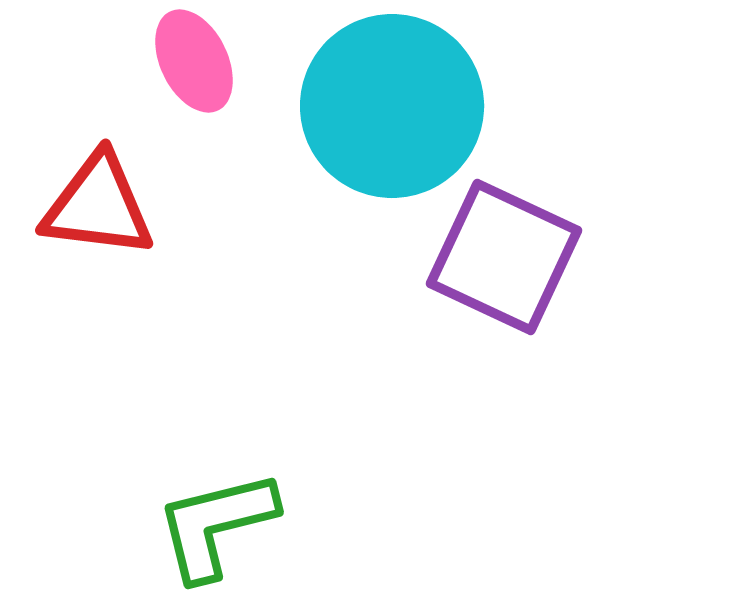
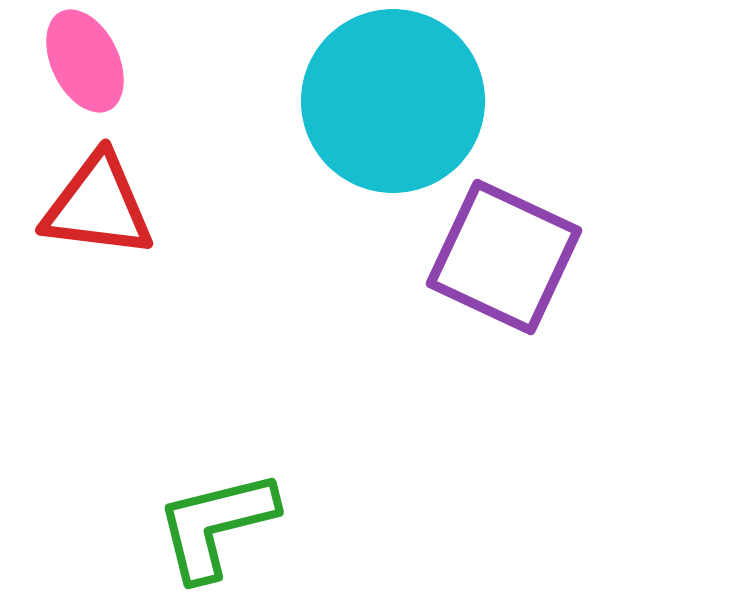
pink ellipse: moved 109 px left
cyan circle: moved 1 px right, 5 px up
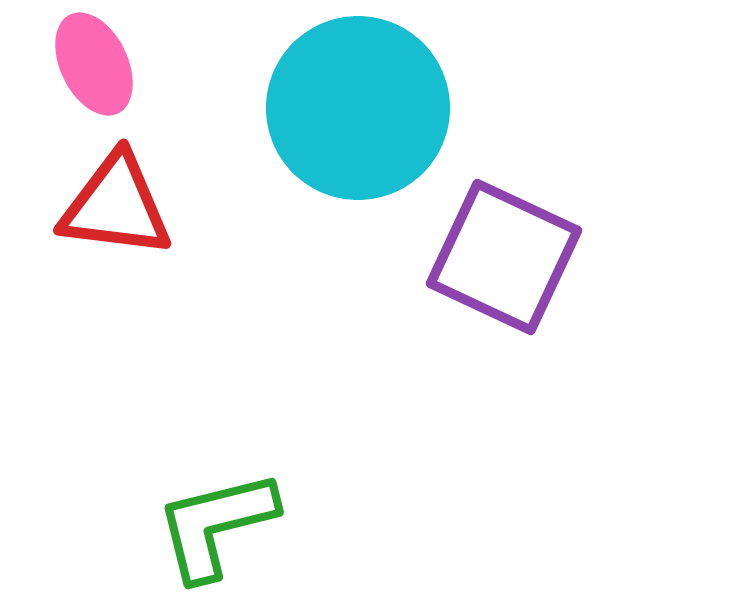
pink ellipse: moved 9 px right, 3 px down
cyan circle: moved 35 px left, 7 px down
red triangle: moved 18 px right
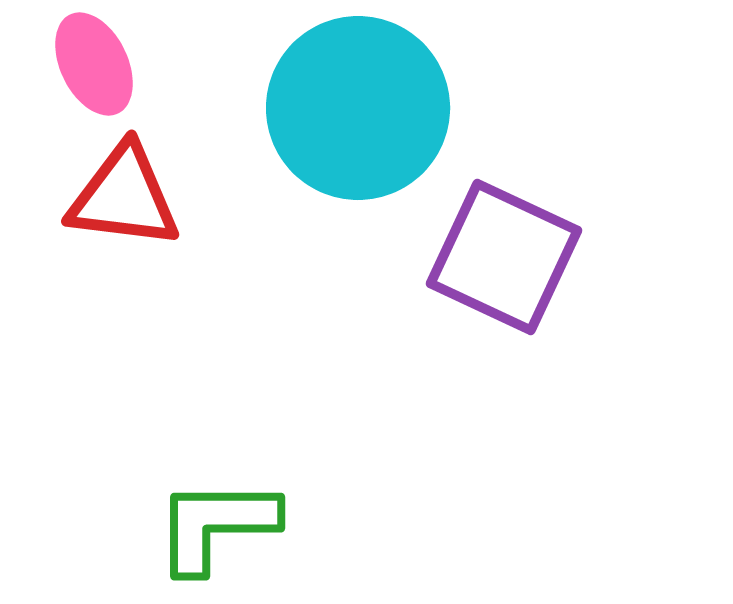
red triangle: moved 8 px right, 9 px up
green L-shape: rotated 14 degrees clockwise
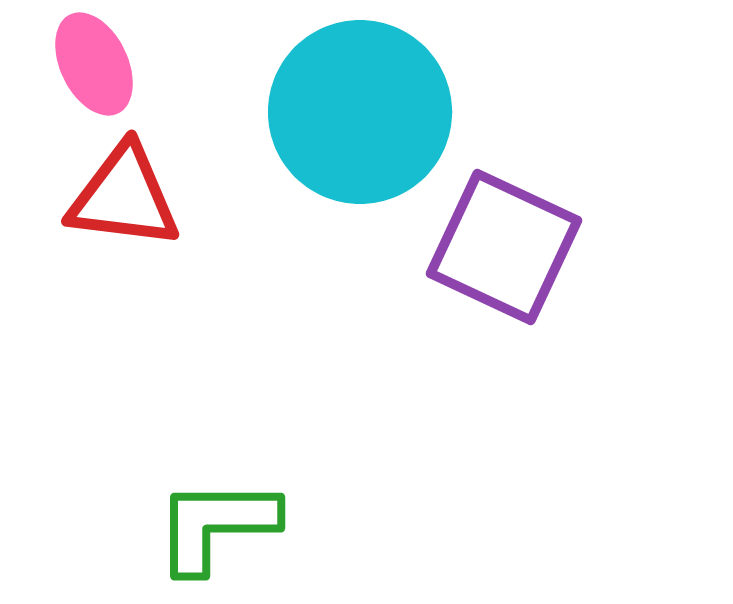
cyan circle: moved 2 px right, 4 px down
purple square: moved 10 px up
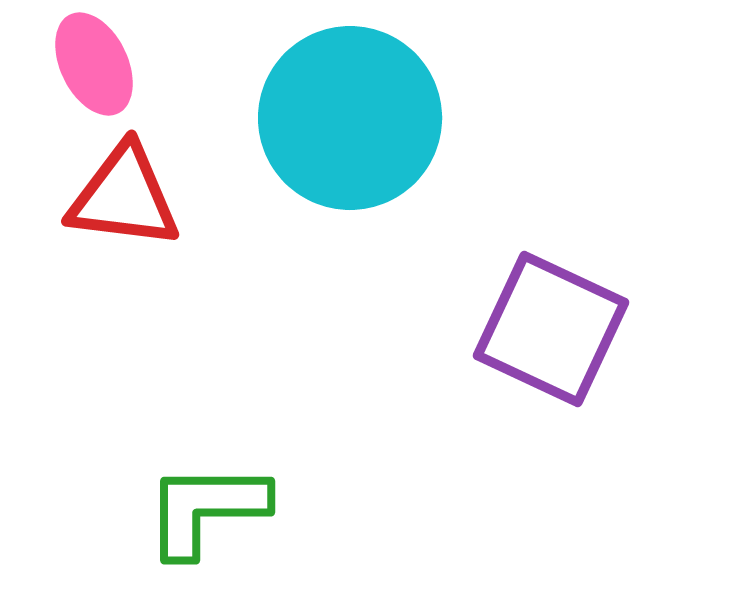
cyan circle: moved 10 px left, 6 px down
purple square: moved 47 px right, 82 px down
green L-shape: moved 10 px left, 16 px up
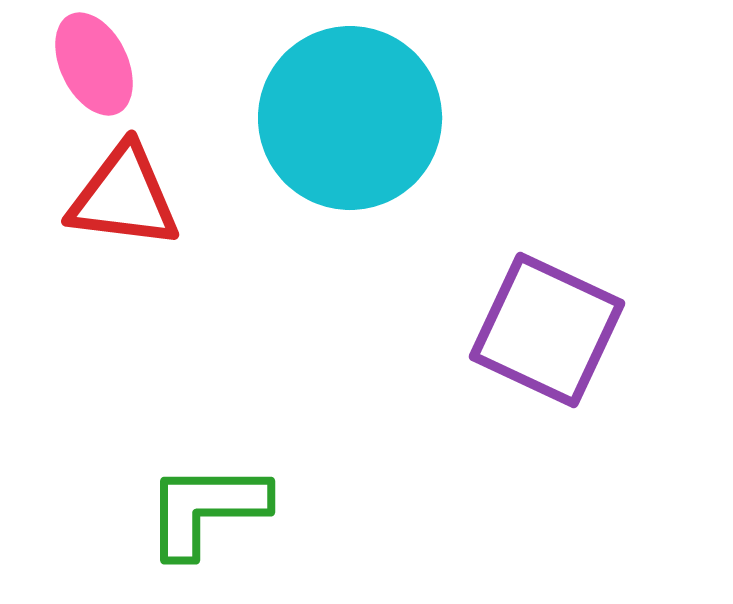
purple square: moved 4 px left, 1 px down
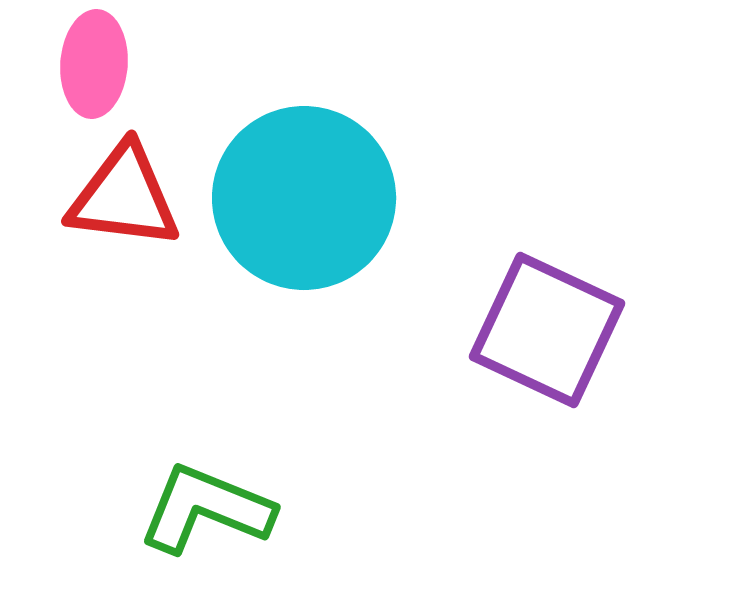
pink ellipse: rotated 30 degrees clockwise
cyan circle: moved 46 px left, 80 px down
green L-shape: rotated 22 degrees clockwise
